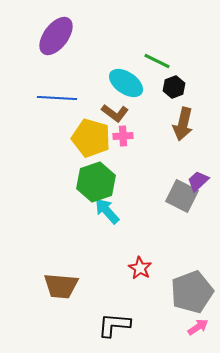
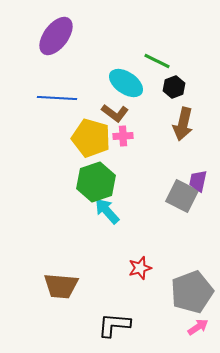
purple trapezoid: rotated 35 degrees counterclockwise
red star: rotated 25 degrees clockwise
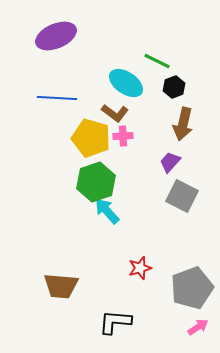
purple ellipse: rotated 30 degrees clockwise
purple trapezoid: moved 28 px left, 19 px up; rotated 30 degrees clockwise
gray pentagon: moved 4 px up
black L-shape: moved 1 px right, 3 px up
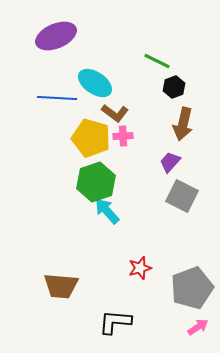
cyan ellipse: moved 31 px left
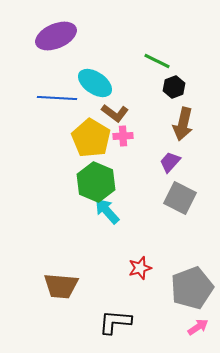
yellow pentagon: rotated 15 degrees clockwise
green hexagon: rotated 18 degrees counterclockwise
gray square: moved 2 px left, 2 px down
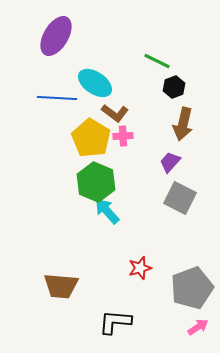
purple ellipse: rotated 36 degrees counterclockwise
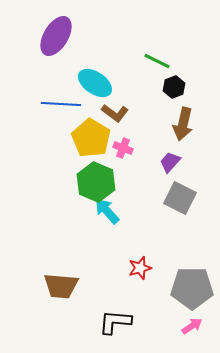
blue line: moved 4 px right, 6 px down
pink cross: moved 12 px down; rotated 24 degrees clockwise
gray pentagon: rotated 21 degrees clockwise
pink arrow: moved 6 px left, 1 px up
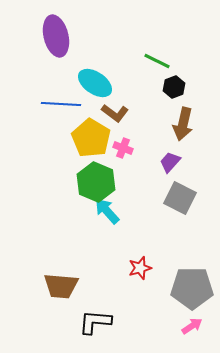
purple ellipse: rotated 45 degrees counterclockwise
black L-shape: moved 20 px left
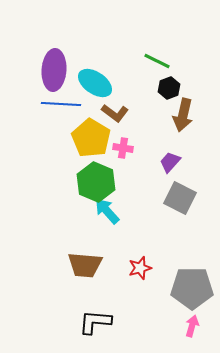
purple ellipse: moved 2 px left, 34 px down; rotated 18 degrees clockwise
black hexagon: moved 5 px left, 1 px down
brown arrow: moved 9 px up
pink cross: rotated 12 degrees counterclockwise
brown trapezoid: moved 24 px right, 21 px up
pink arrow: rotated 40 degrees counterclockwise
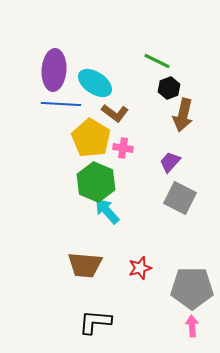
pink arrow: rotated 20 degrees counterclockwise
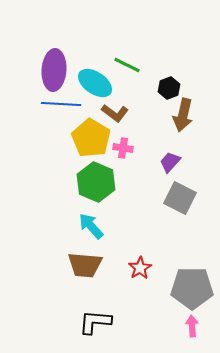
green line: moved 30 px left, 4 px down
cyan arrow: moved 16 px left, 15 px down
red star: rotated 15 degrees counterclockwise
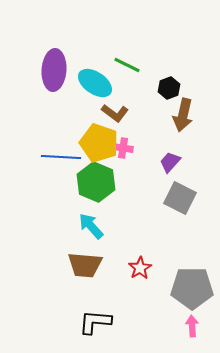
blue line: moved 53 px down
yellow pentagon: moved 8 px right, 5 px down; rotated 12 degrees counterclockwise
